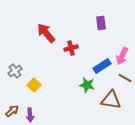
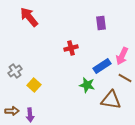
red arrow: moved 17 px left, 16 px up
brown arrow: rotated 40 degrees clockwise
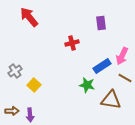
red cross: moved 1 px right, 5 px up
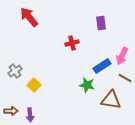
brown arrow: moved 1 px left
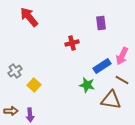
brown line: moved 3 px left, 2 px down
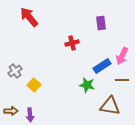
brown line: rotated 32 degrees counterclockwise
brown triangle: moved 1 px left, 6 px down
